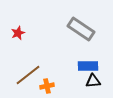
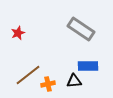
black triangle: moved 19 px left
orange cross: moved 1 px right, 2 px up
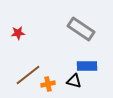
red star: rotated 16 degrees clockwise
blue rectangle: moved 1 px left
black triangle: rotated 21 degrees clockwise
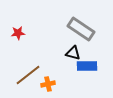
black triangle: moved 1 px left, 28 px up
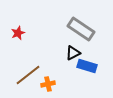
red star: rotated 16 degrees counterclockwise
black triangle: rotated 42 degrees counterclockwise
blue rectangle: rotated 18 degrees clockwise
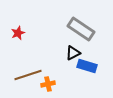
brown line: rotated 20 degrees clockwise
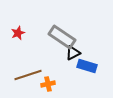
gray rectangle: moved 19 px left, 8 px down
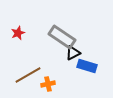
brown line: rotated 12 degrees counterclockwise
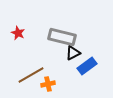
red star: rotated 24 degrees counterclockwise
gray rectangle: rotated 20 degrees counterclockwise
blue rectangle: rotated 54 degrees counterclockwise
brown line: moved 3 px right
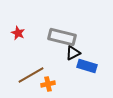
blue rectangle: rotated 54 degrees clockwise
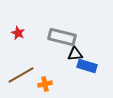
black triangle: moved 2 px right, 1 px down; rotated 21 degrees clockwise
brown line: moved 10 px left
orange cross: moved 3 px left
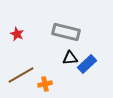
red star: moved 1 px left, 1 px down
gray rectangle: moved 4 px right, 5 px up
black triangle: moved 5 px left, 4 px down
blue rectangle: moved 2 px up; rotated 60 degrees counterclockwise
